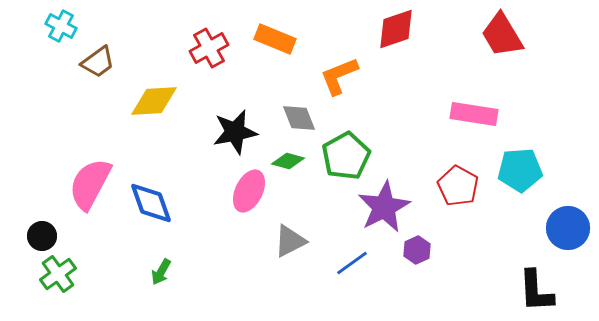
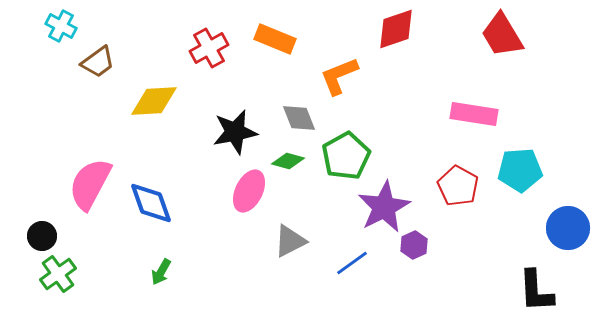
purple hexagon: moved 3 px left, 5 px up
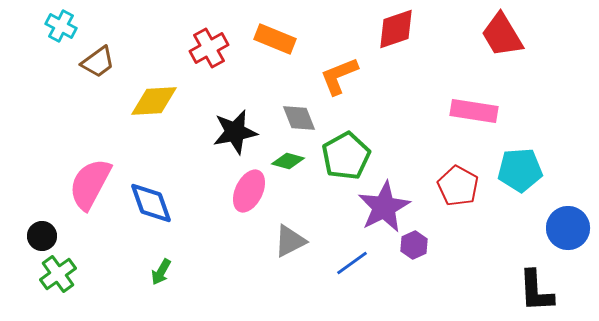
pink rectangle: moved 3 px up
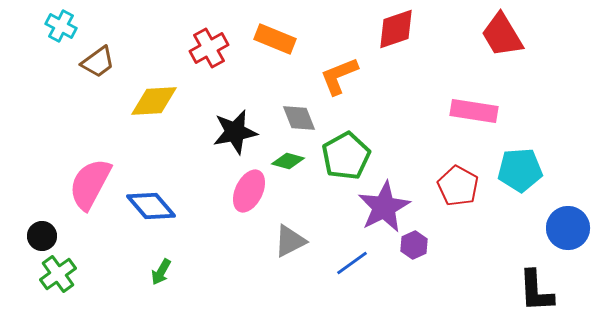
blue diamond: moved 3 px down; rotated 21 degrees counterclockwise
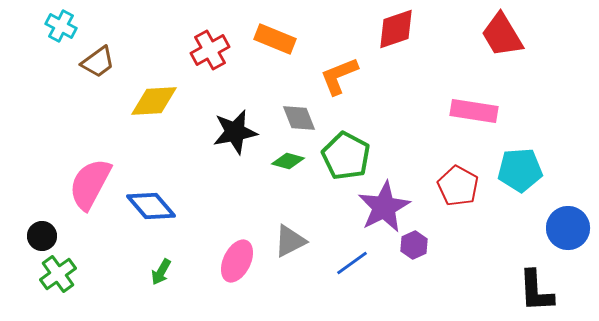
red cross: moved 1 px right, 2 px down
green pentagon: rotated 15 degrees counterclockwise
pink ellipse: moved 12 px left, 70 px down
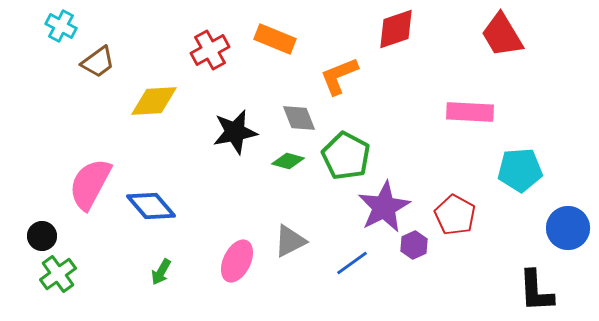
pink rectangle: moved 4 px left, 1 px down; rotated 6 degrees counterclockwise
red pentagon: moved 3 px left, 29 px down
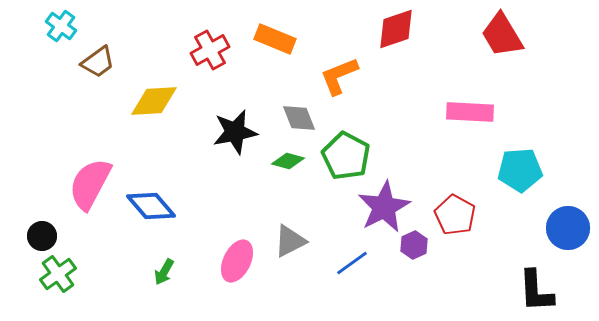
cyan cross: rotated 8 degrees clockwise
green arrow: moved 3 px right
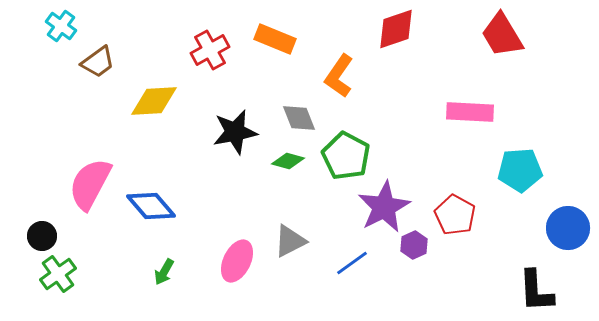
orange L-shape: rotated 33 degrees counterclockwise
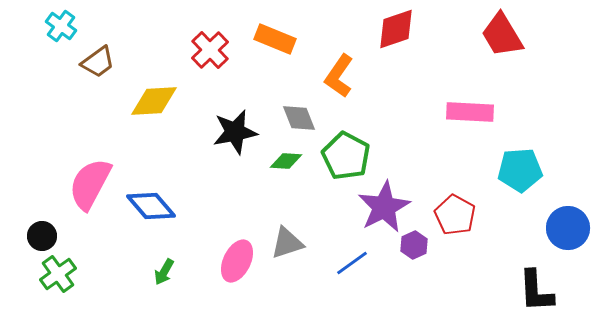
red cross: rotated 15 degrees counterclockwise
green diamond: moved 2 px left; rotated 12 degrees counterclockwise
gray triangle: moved 3 px left, 2 px down; rotated 9 degrees clockwise
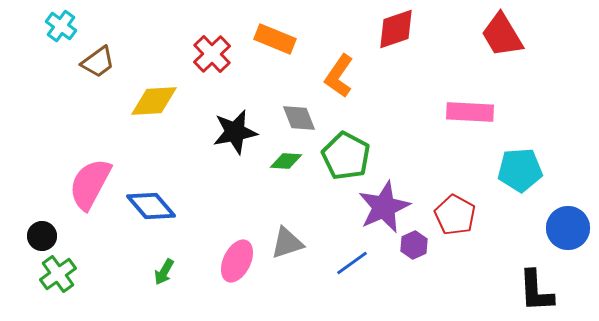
red cross: moved 2 px right, 4 px down
purple star: rotated 4 degrees clockwise
